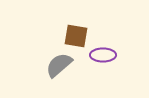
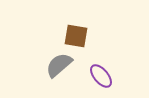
purple ellipse: moved 2 px left, 21 px down; rotated 50 degrees clockwise
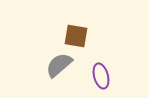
purple ellipse: rotated 25 degrees clockwise
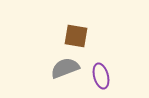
gray semicircle: moved 6 px right, 3 px down; rotated 20 degrees clockwise
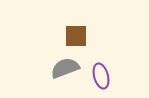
brown square: rotated 10 degrees counterclockwise
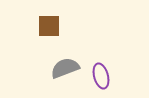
brown square: moved 27 px left, 10 px up
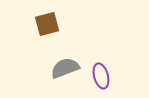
brown square: moved 2 px left, 2 px up; rotated 15 degrees counterclockwise
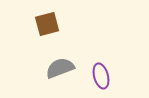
gray semicircle: moved 5 px left
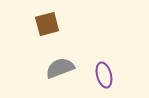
purple ellipse: moved 3 px right, 1 px up
